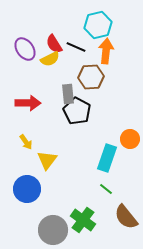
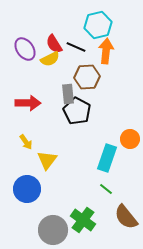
brown hexagon: moved 4 px left
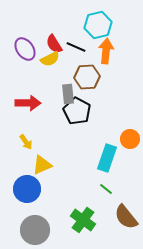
yellow triangle: moved 5 px left, 5 px down; rotated 30 degrees clockwise
gray circle: moved 18 px left
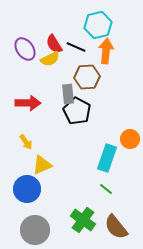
brown semicircle: moved 10 px left, 10 px down
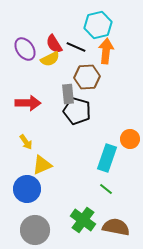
black pentagon: rotated 12 degrees counterclockwise
brown semicircle: rotated 140 degrees clockwise
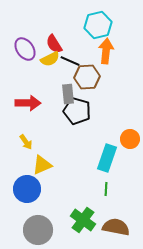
black line: moved 6 px left, 14 px down
green line: rotated 56 degrees clockwise
gray circle: moved 3 px right
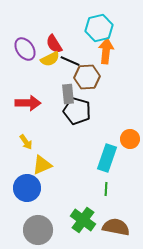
cyan hexagon: moved 1 px right, 3 px down
blue circle: moved 1 px up
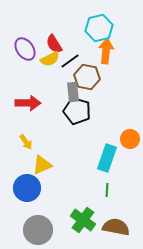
black line: rotated 60 degrees counterclockwise
brown hexagon: rotated 15 degrees clockwise
gray rectangle: moved 5 px right, 2 px up
green line: moved 1 px right, 1 px down
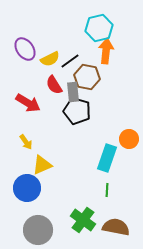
red semicircle: moved 41 px down
red arrow: rotated 30 degrees clockwise
orange circle: moved 1 px left
